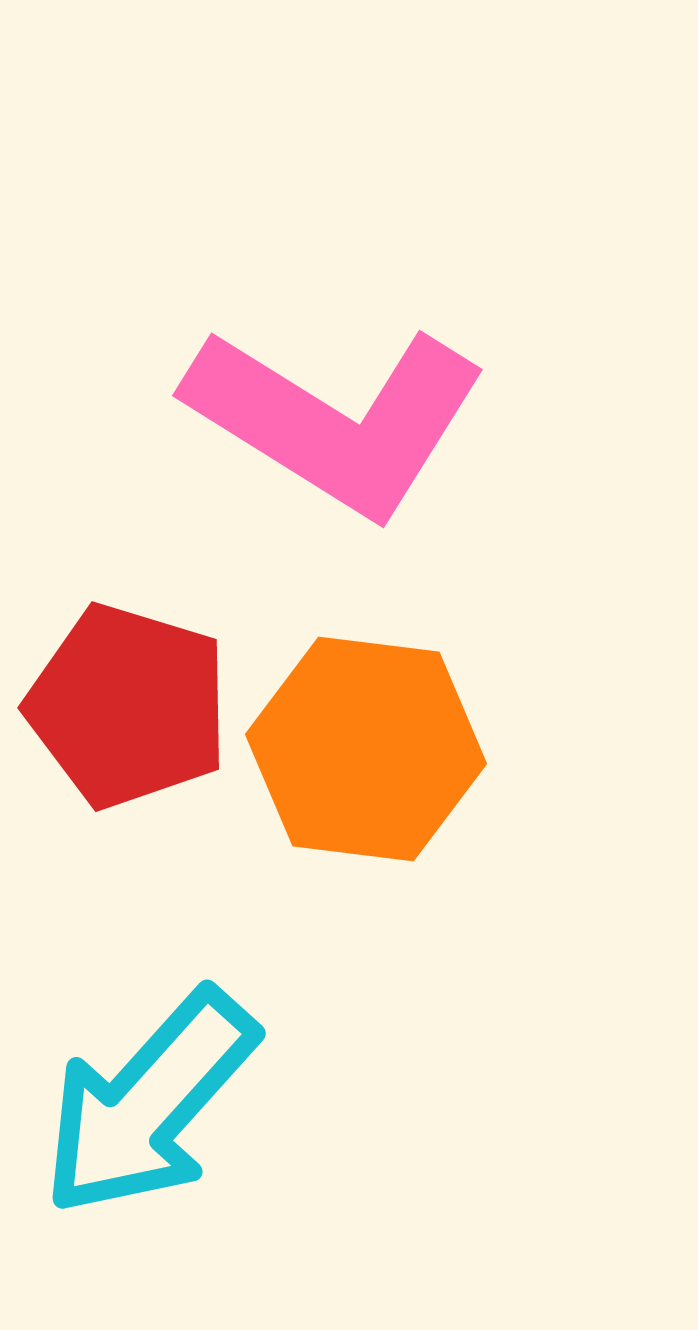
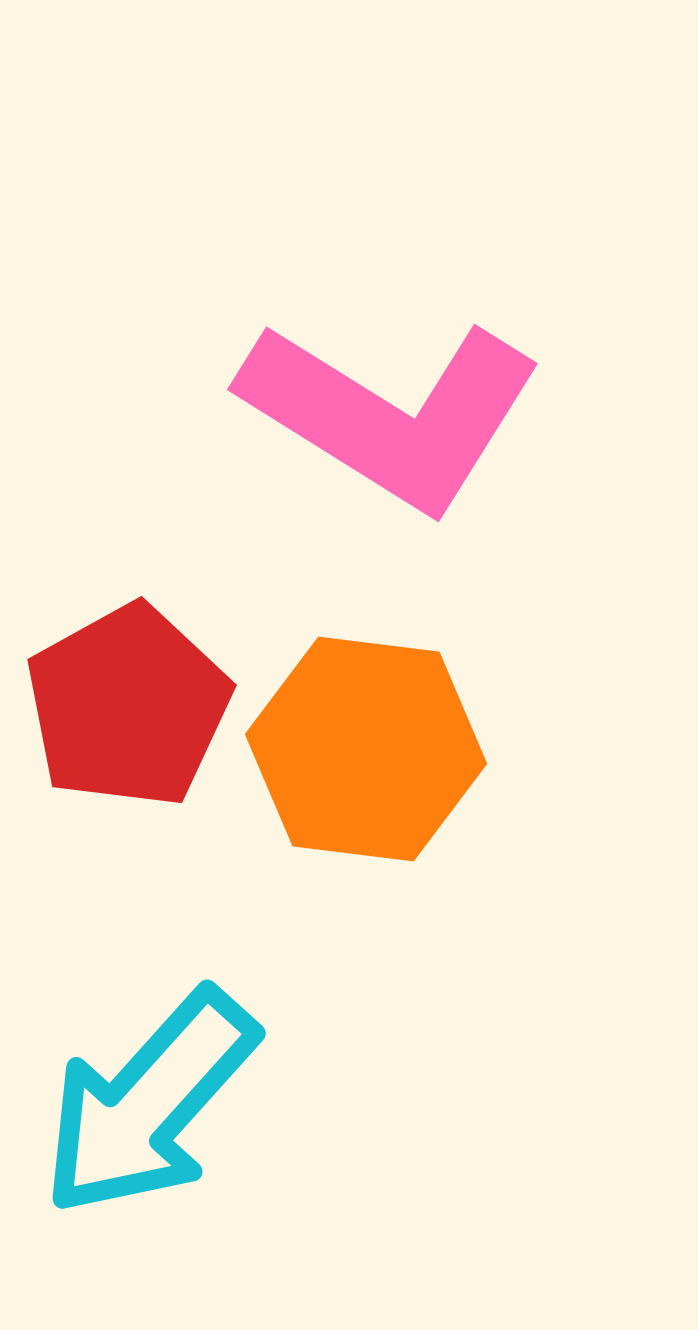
pink L-shape: moved 55 px right, 6 px up
red pentagon: rotated 26 degrees clockwise
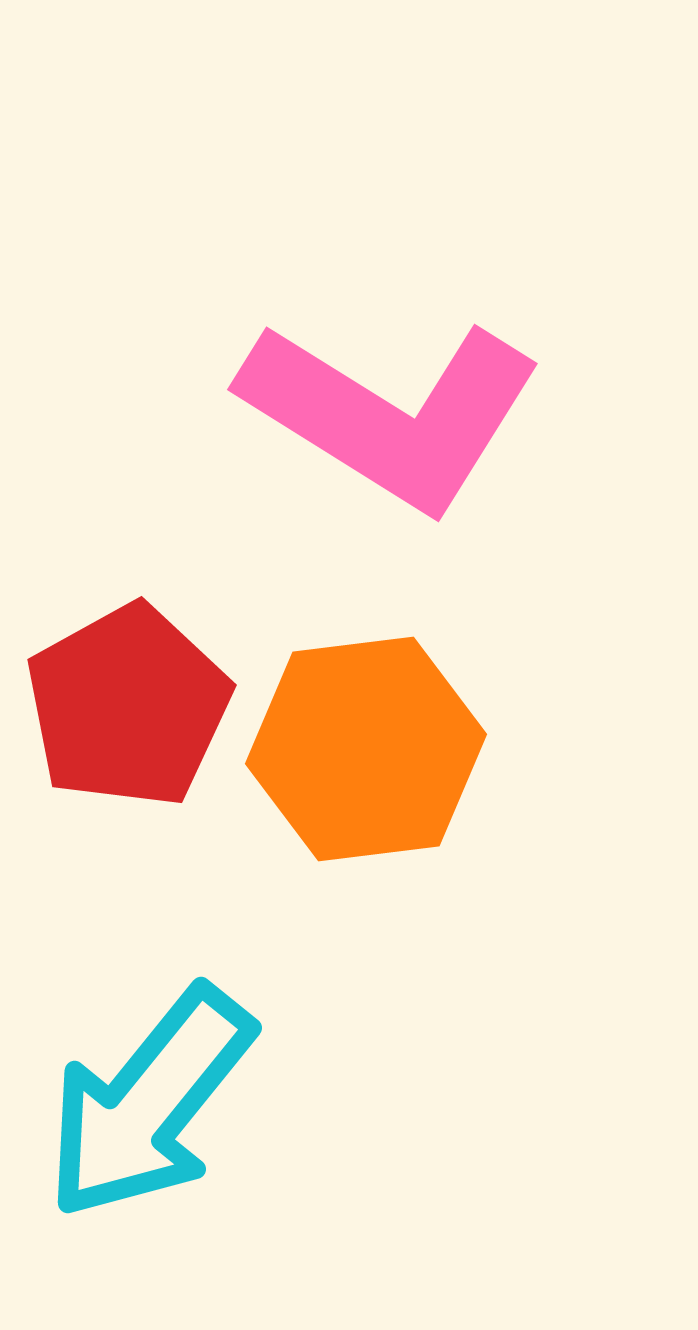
orange hexagon: rotated 14 degrees counterclockwise
cyan arrow: rotated 3 degrees counterclockwise
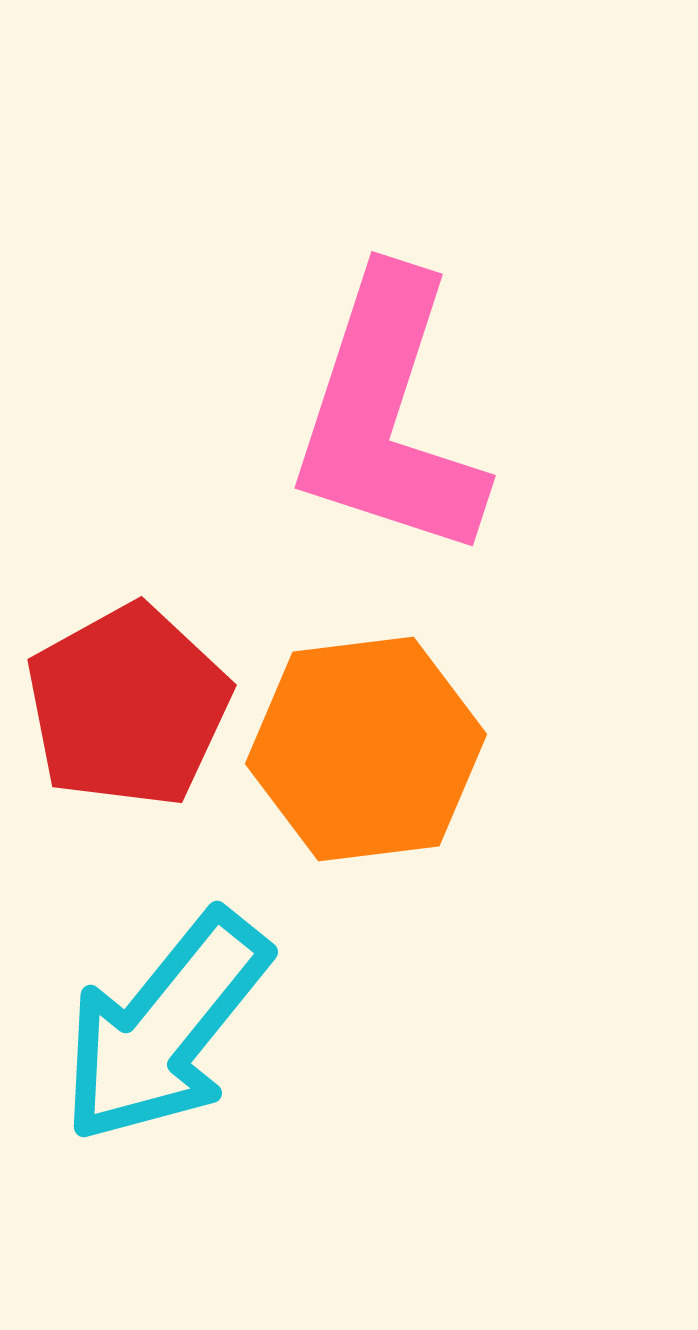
pink L-shape: moved 3 px left, 2 px down; rotated 76 degrees clockwise
cyan arrow: moved 16 px right, 76 px up
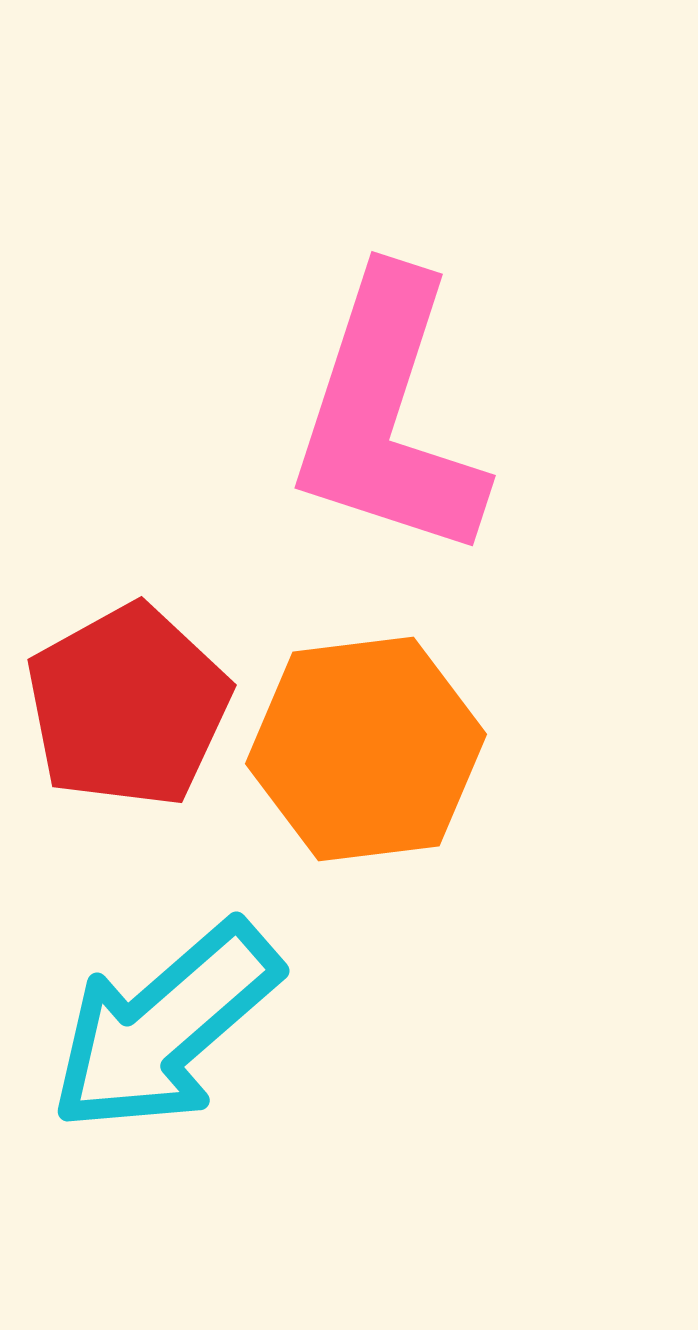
cyan arrow: rotated 10 degrees clockwise
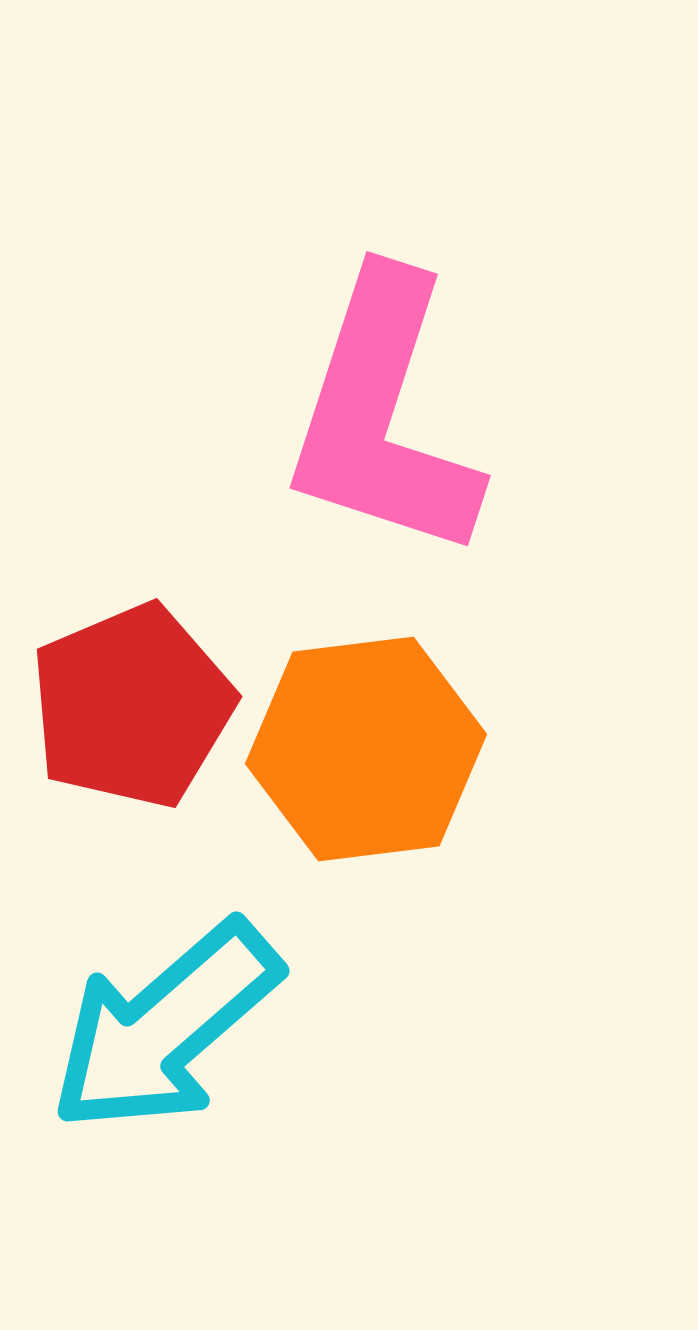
pink L-shape: moved 5 px left
red pentagon: moved 4 px right; rotated 6 degrees clockwise
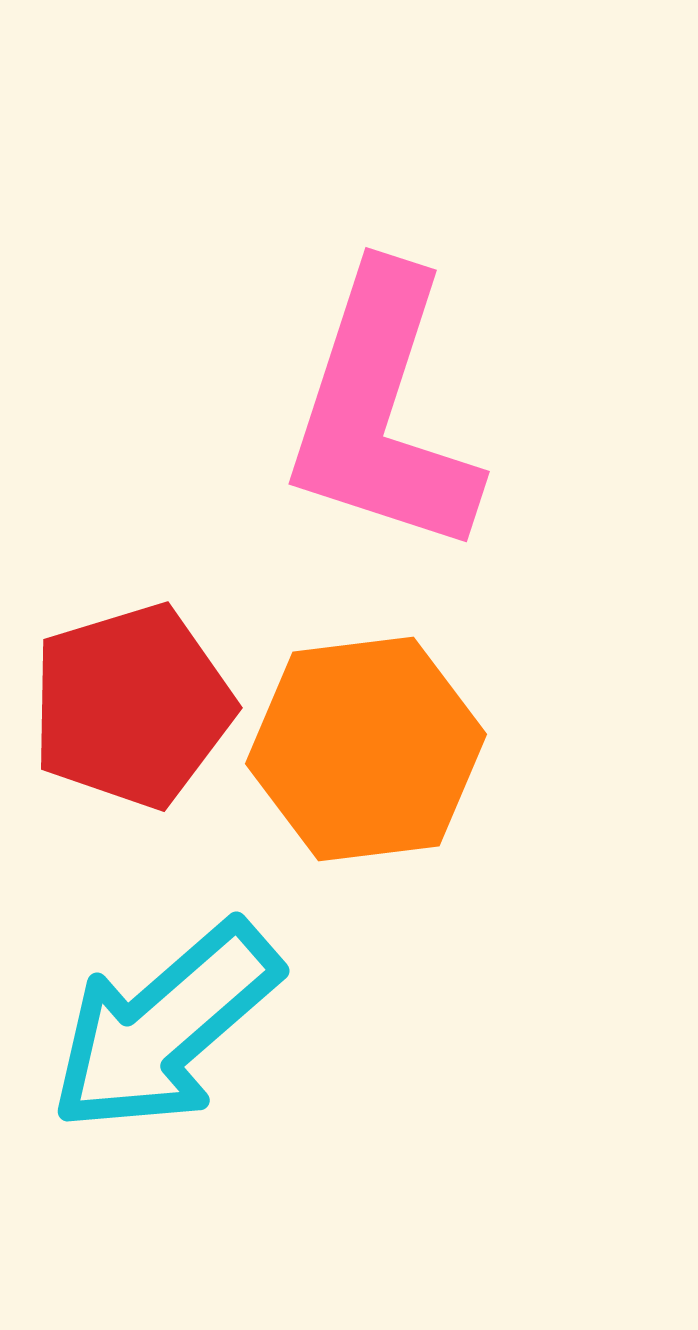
pink L-shape: moved 1 px left, 4 px up
red pentagon: rotated 6 degrees clockwise
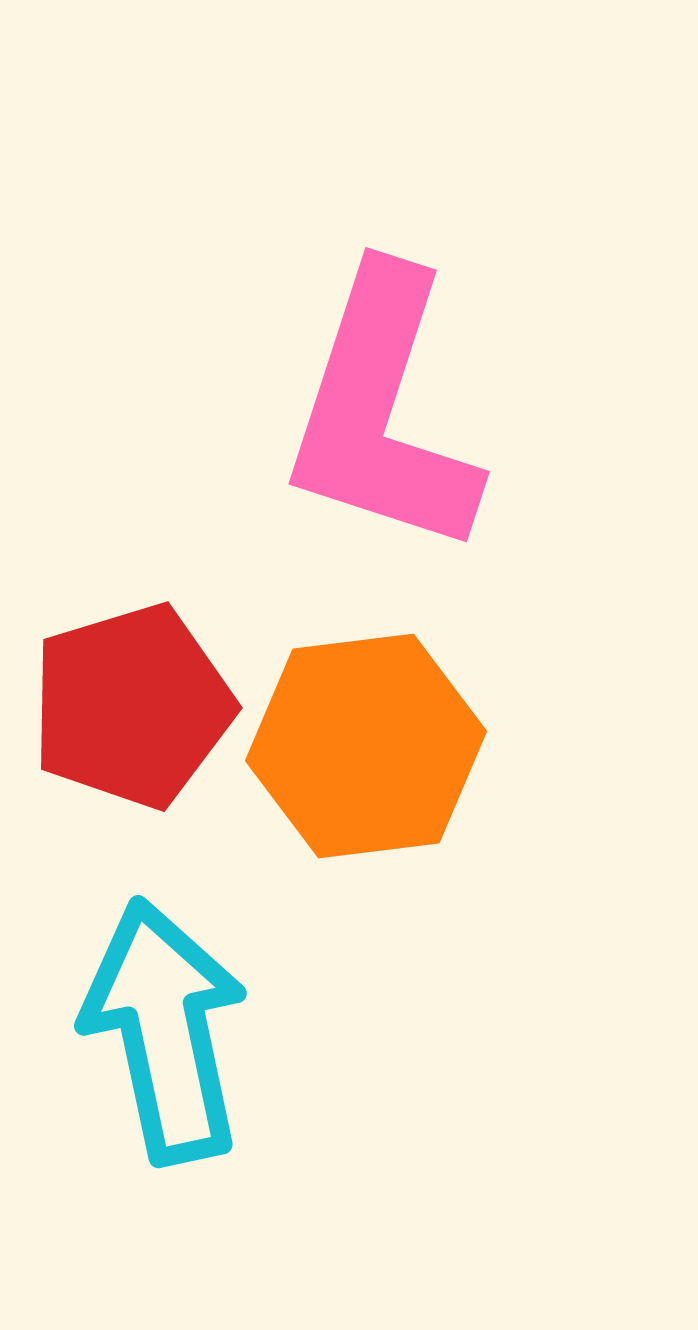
orange hexagon: moved 3 px up
cyan arrow: moved 4 px down; rotated 119 degrees clockwise
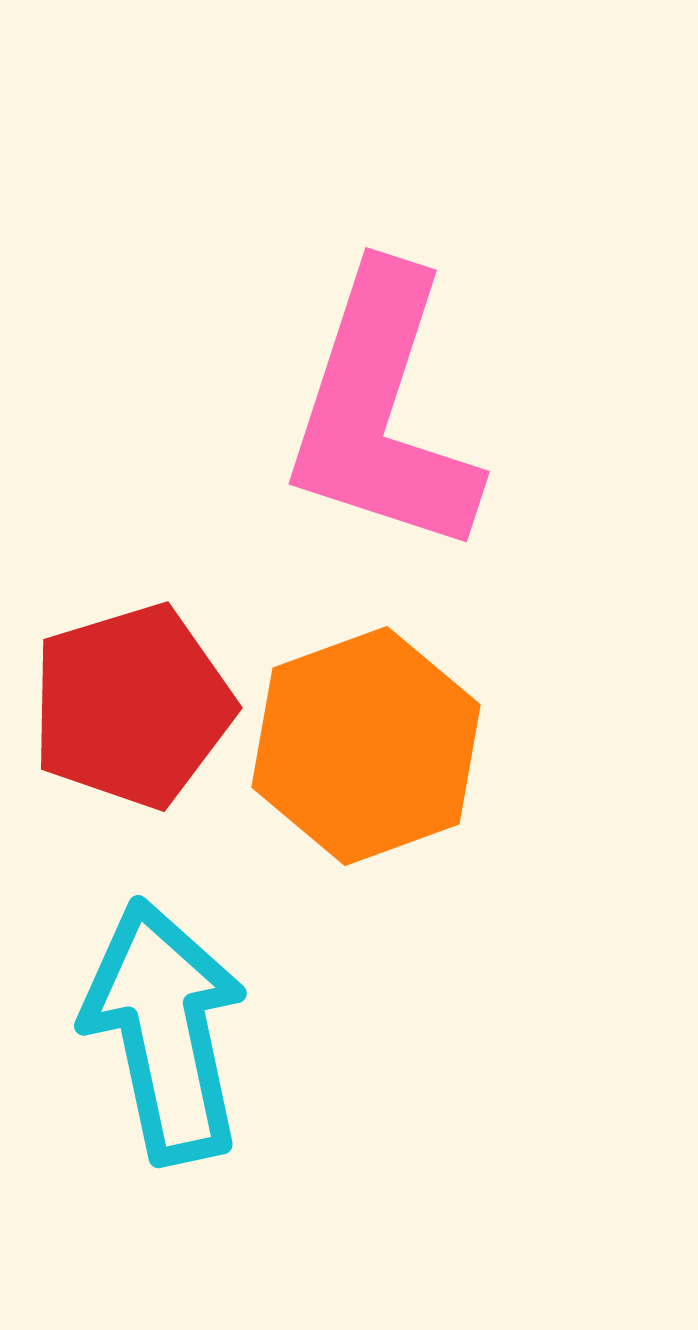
orange hexagon: rotated 13 degrees counterclockwise
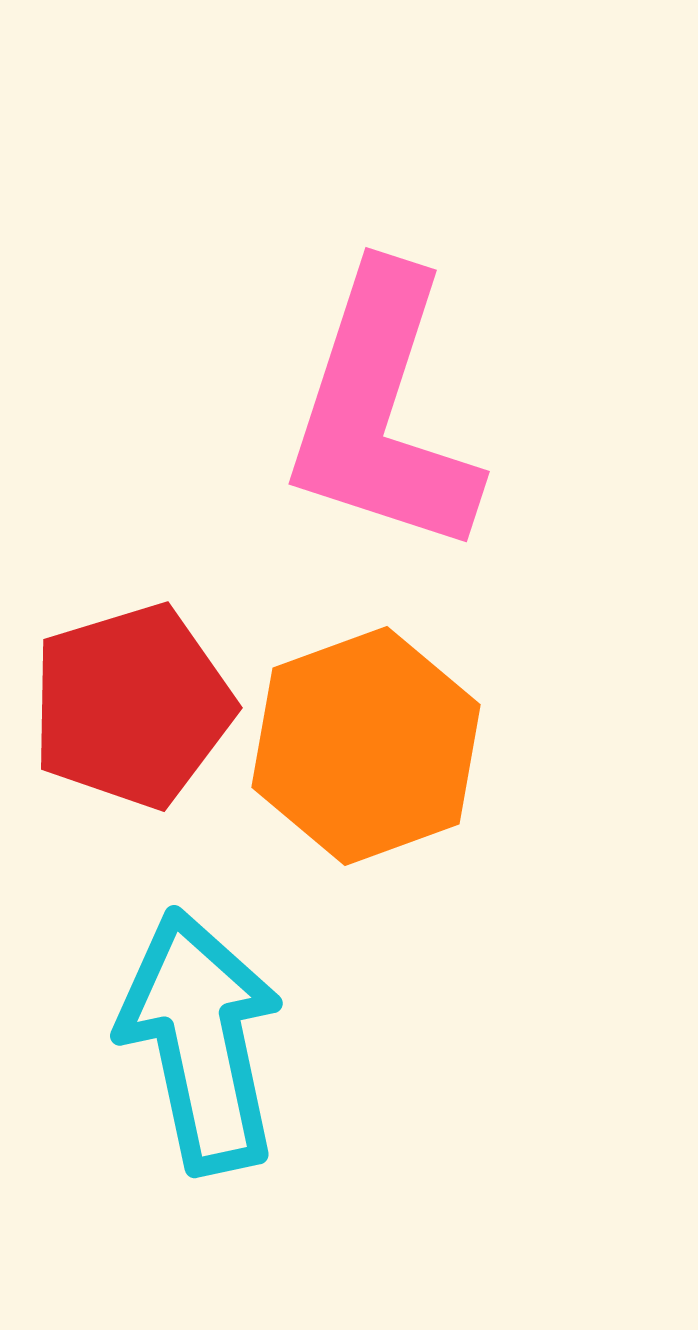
cyan arrow: moved 36 px right, 10 px down
